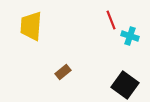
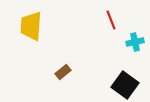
cyan cross: moved 5 px right, 6 px down; rotated 30 degrees counterclockwise
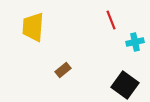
yellow trapezoid: moved 2 px right, 1 px down
brown rectangle: moved 2 px up
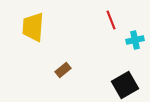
cyan cross: moved 2 px up
black square: rotated 24 degrees clockwise
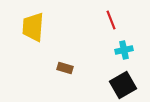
cyan cross: moved 11 px left, 10 px down
brown rectangle: moved 2 px right, 2 px up; rotated 56 degrees clockwise
black square: moved 2 px left
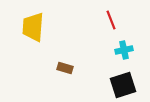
black square: rotated 12 degrees clockwise
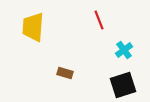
red line: moved 12 px left
cyan cross: rotated 24 degrees counterclockwise
brown rectangle: moved 5 px down
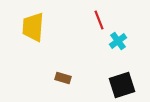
cyan cross: moved 6 px left, 9 px up
brown rectangle: moved 2 px left, 5 px down
black square: moved 1 px left
